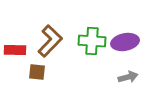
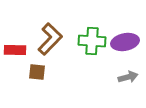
brown L-shape: moved 2 px up
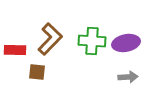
purple ellipse: moved 1 px right, 1 px down
gray arrow: rotated 12 degrees clockwise
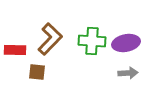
gray arrow: moved 4 px up
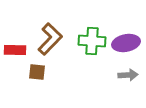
gray arrow: moved 2 px down
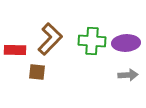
purple ellipse: rotated 8 degrees clockwise
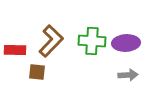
brown L-shape: moved 1 px right, 2 px down
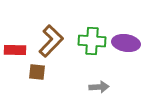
purple ellipse: rotated 12 degrees clockwise
gray arrow: moved 29 px left, 12 px down
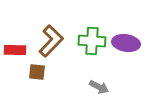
gray arrow: rotated 30 degrees clockwise
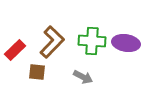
brown L-shape: moved 1 px right, 1 px down
red rectangle: rotated 45 degrees counterclockwise
gray arrow: moved 16 px left, 10 px up
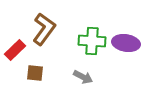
brown L-shape: moved 8 px left, 13 px up; rotated 8 degrees counterclockwise
brown square: moved 2 px left, 1 px down
